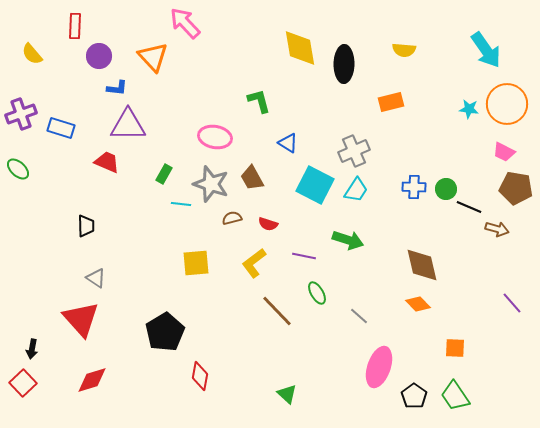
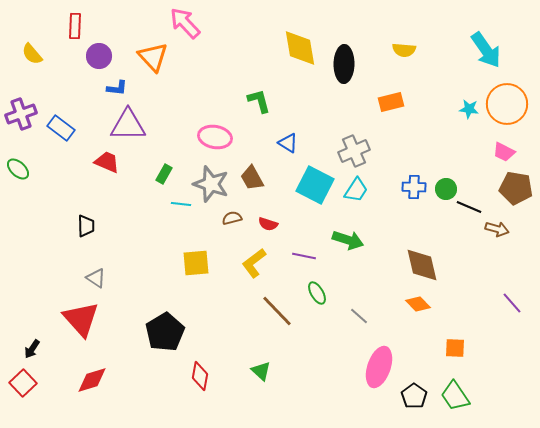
blue rectangle at (61, 128): rotated 20 degrees clockwise
black arrow at (32, 349): rotated 24 degrees clockwise
green triangle at (287, 394): moved 26 px left, 23 px up
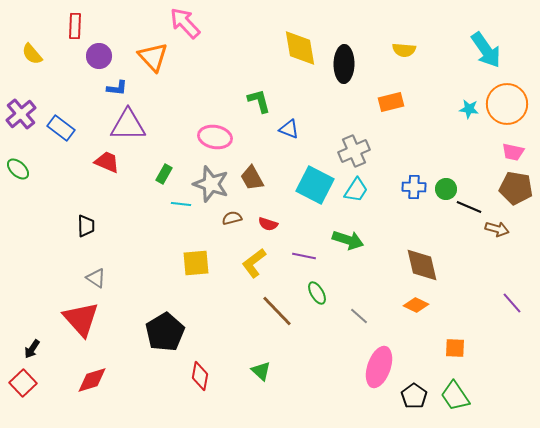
purple cross at (21, 114): rotated 20 degrees counterclockwise
blue triangle at (288, 143): moved 1 px right, 14 px up; rotated 10 degrees counterclockwise
pink trapezoid at (504, 152): moved 9 px right; rotated 15 degrees counterclockwise
orange diamond at (418, 304): moved 2 px left, 1 px down; rotated 20 degrees counterclockwise
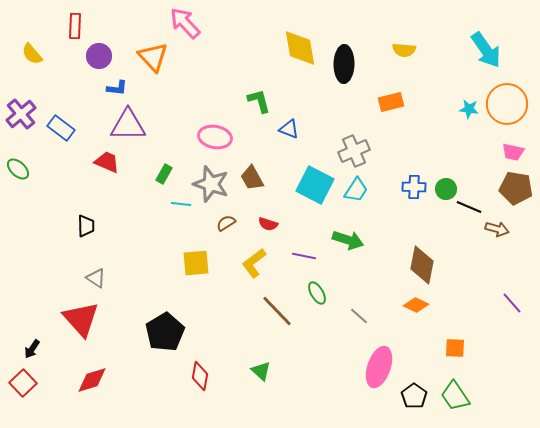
brown semicircle at (232, 218): moved 6 px left, 5 px down; rotated 18 degrees counterclockwise
brown diamond at (422, 265): rotated 24 degrees clockwise
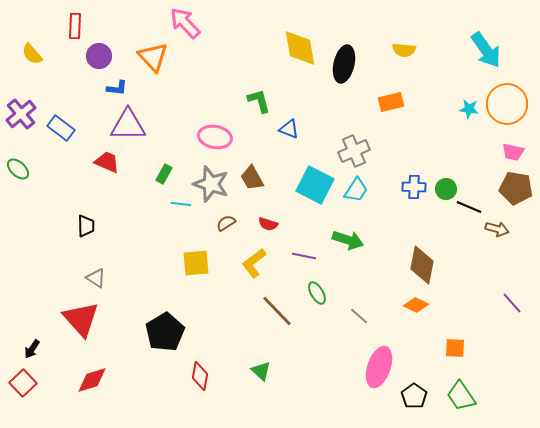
black ellipse at (344, 64): rotated 12 degrees clockwise
green trapezoid at (455, 396): moved 6 px right
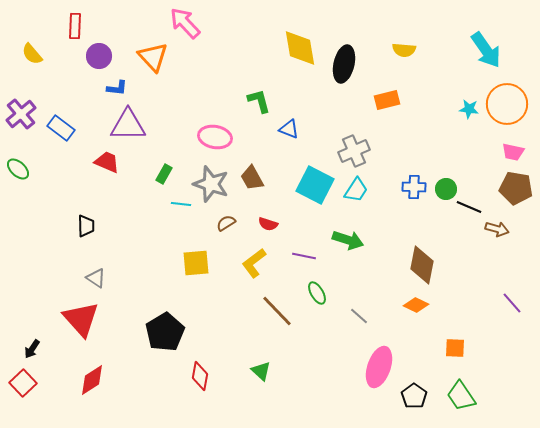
orange rectangle at (391, 102): moved 4 px left, 2 px up
red diamond at (92, 380): rotated 16 degrees counterclockwise
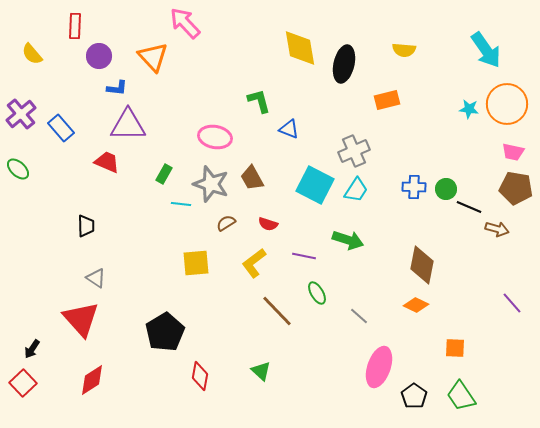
blue rectangle at (61, 128): rotated 12 degrees clockwise
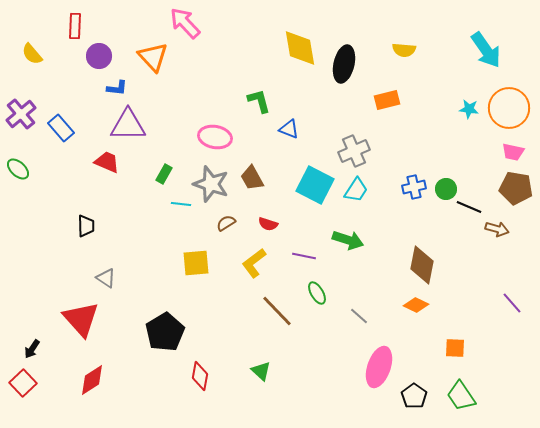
orange circle at (507, 104): moved 2 px right, 4 px down
blue cross at (414, 187): rotated 15 degrees counterclockwise
gray triangle at (96, 278): moved 10 px right
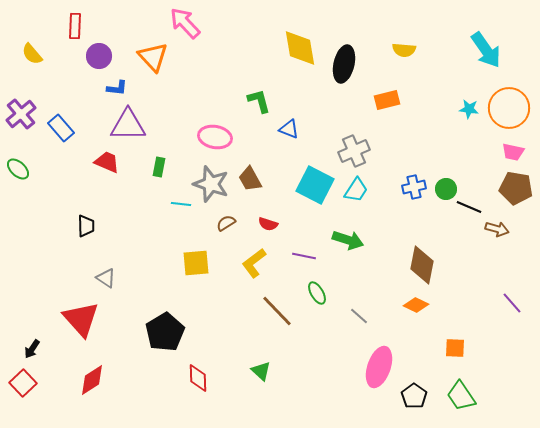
green rectangle at (164, 174): moved 5 px left, 7 px up; rotated 18 degrees counterclockwise
brown trapezoid at (252, 178): moved 2 px left, 1 px down
red diamond at (200, 376): moved 2 px left, 2 px down; rotated 12 degrees counterclockwise
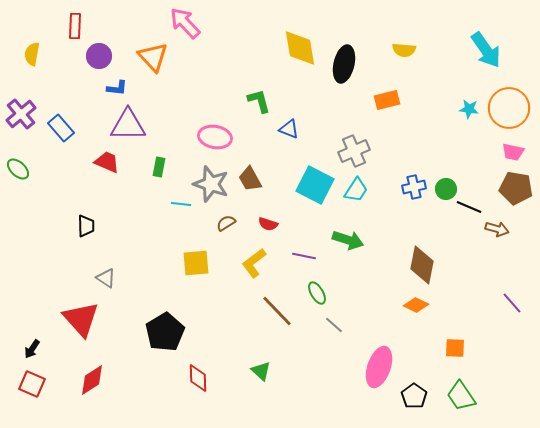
yellow semicircle at (32, 54): rotated 50 degrees clockwise
gray line at (359, 316): moved 25 px left, 9 px down
red square at (23, 383): moved 9 px right, 1 px down; rotated 24 degrees counterclockwise
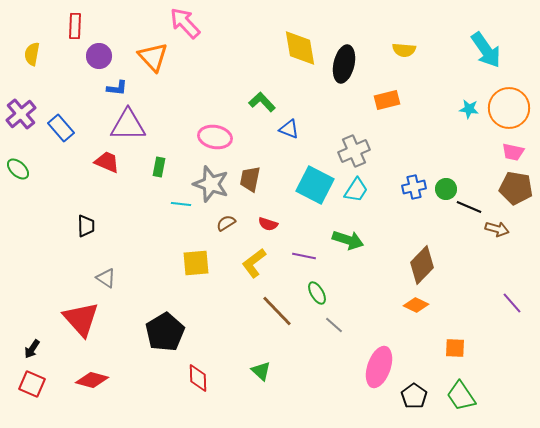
green L-shape at (259, 101): moved 3 px right, 1 px down; rotated 28 degrees counterclockwise
brown trapezoid at (250, 179): rotated 40 degrees clockwise
brown diamond at (422, 265): rotated 33 degrees clockwise
red diamond at (92, 380): rotated 48 degrees clockwise
